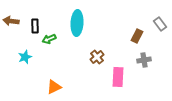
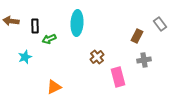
pink rectangle: rotated 18 degrees counterclockwise
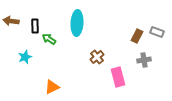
gray rectangle: moved 3 px left, 8 px down; rotated 32 degrees counterclockwise
green arrow: rotated 56 degrees clockwise
orange triangle: moved 2 px left
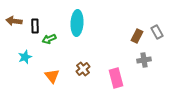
brown arrow: moved 3 px right
gray rectangle: rotated 40 degrees clockwise
green arrow: rotated 56 degrees counterclockwise
brown cross: moved 14 px left, 12 px down
pink rectangle: moved 2 px left, 1 px down
orange triangle: moved 11 px up; rotated 42 degrees counterclockwise
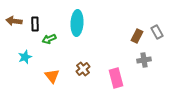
black rectangle: moved 2 px up
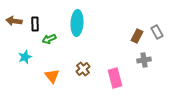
pink rectangle: moved 1 px left
